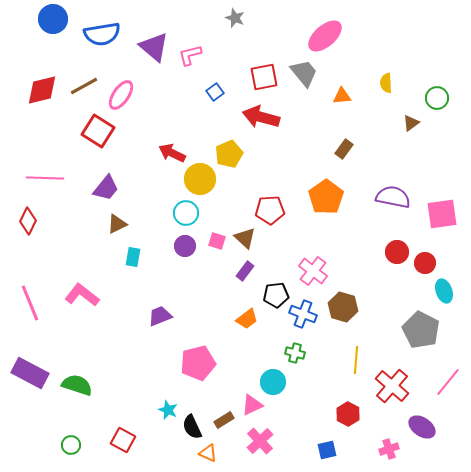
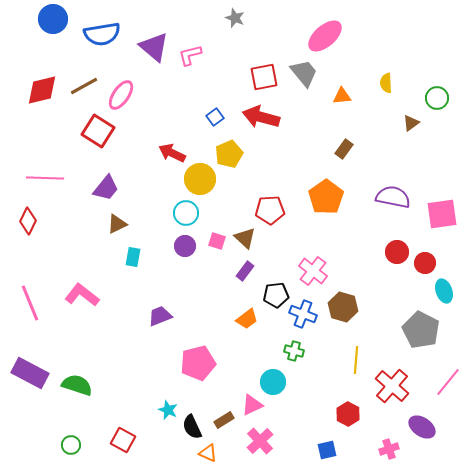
blue square at (215, 92): moved 25 px down
green cross at (295, 353): moved 1 px left, 2 px up
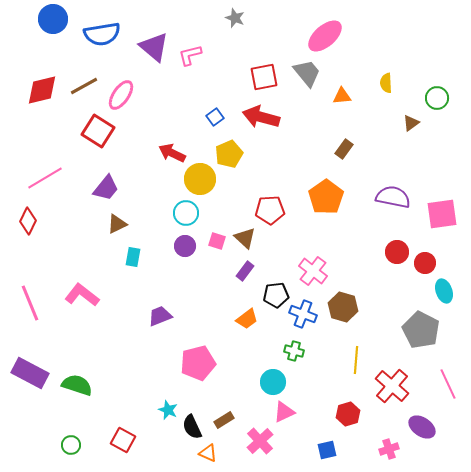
gray trapezoid at (304, 73): moved 3 px right
pink line at (45, 178): rotated 33 degrees counterclockwise
pink line at (448, 382): moved 2 px down; rotated 64 degrees counterclockwise
pink triangle at (252, 405): moved 32 px right, 7 px down
red hexagon at (348, 414): rotated 15 degrees clockwise
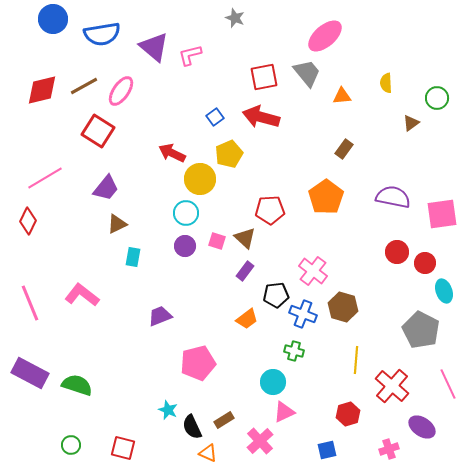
pink ellipse at (121, 95): moved 4 px up
red square at (123, 440): moved 8 px down; rotated 15 degrees counterclockwise
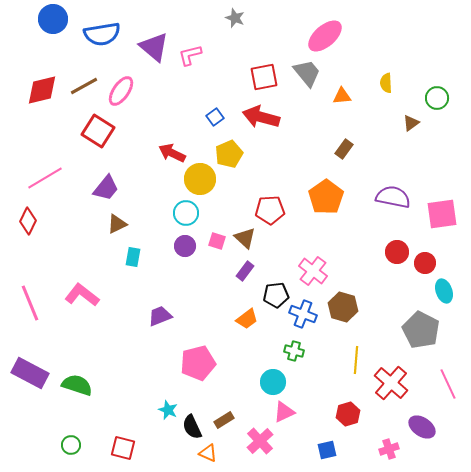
red cross at (392, 386): moved 1 px left, 3 px up
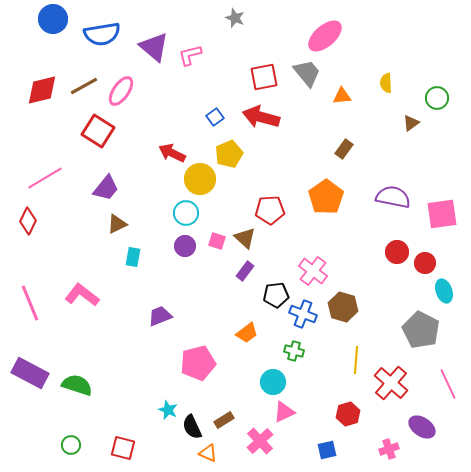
orange trapezoid at (247, 319): moved 14 px down
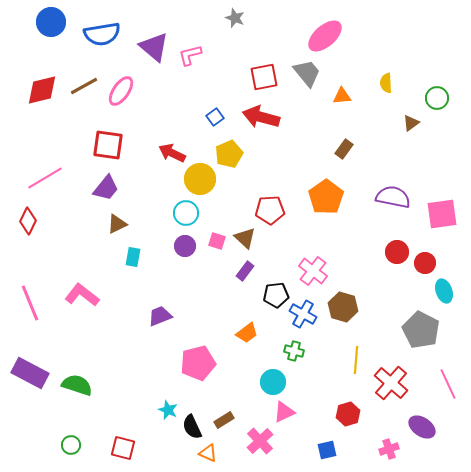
blue circle at (53, 19): moved 2 px left, 3 px down
red square at (98, 131): moved 10 px right, 14 px down; rotated 24 degrees counterclockwise
blue cross at (303, 314): rotated 8 degrees clockwise
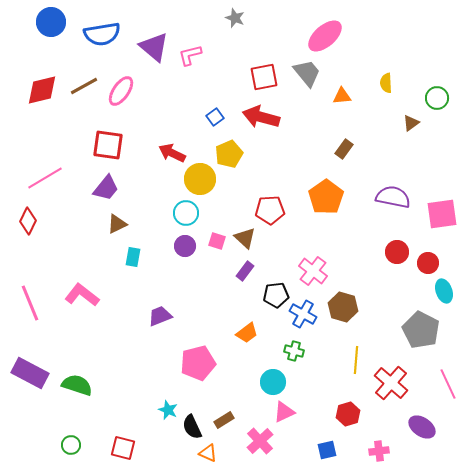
red circle at (425, 263): moved 3 px right
pink cross at (389, 449): moved 10 px left, 2 px down; rotated 12 degrees clockwise
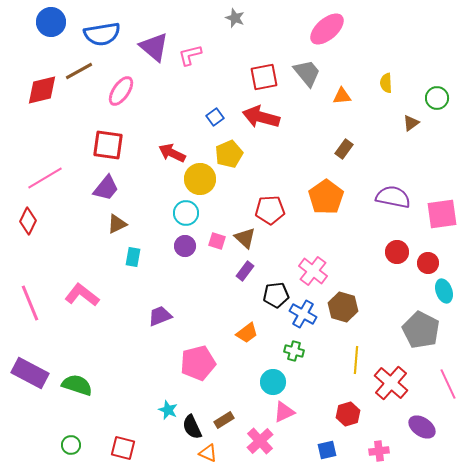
pink ellipse at (325, 36): moved 2 px right, 7 px up
brown line at (84, 86): moved 5 px left, 15 px up
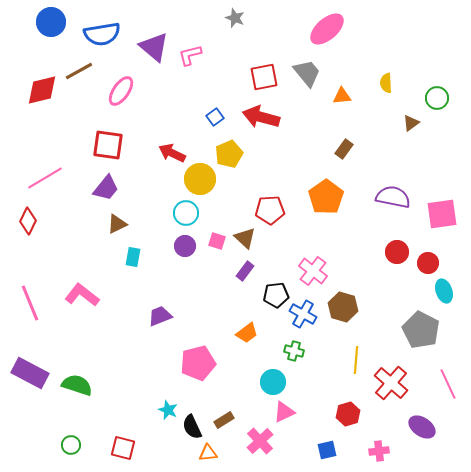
orange triangle at (208, 453): rotated 30 degrees counterclockwise
